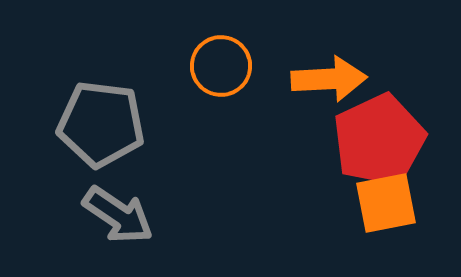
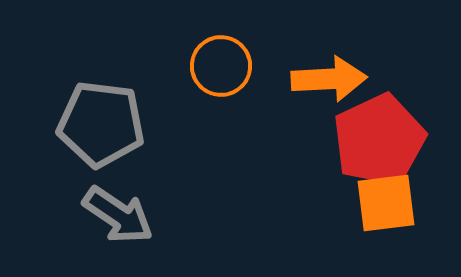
orange square: rotated 4 degrees clockwise
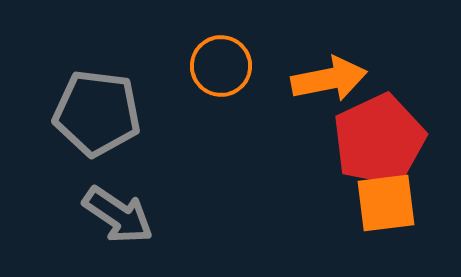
orange arrow: rotated 8 degrees counterclockwise
gray pentagon: moved 4 px left, 11 px up
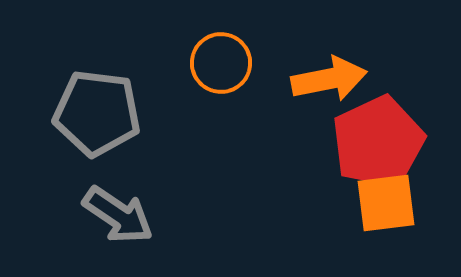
orange circle: moved 3 px up
red pentagon: moved 1 px left, 2 px down
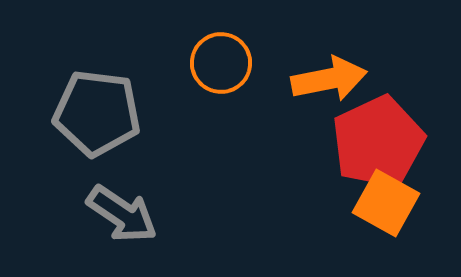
orange square: rotated 36 degrees clockwise
gray arrow: moved 4 px right, 1 px up
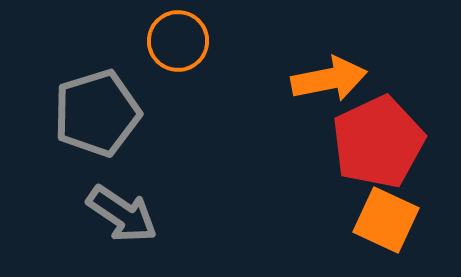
orange circle: moved 43 px left, 22 px up
gray pentagon: rotated 24 degrees counterclockwise
orange square: moved 17 px down; rotated 4 degrees counterclockwise
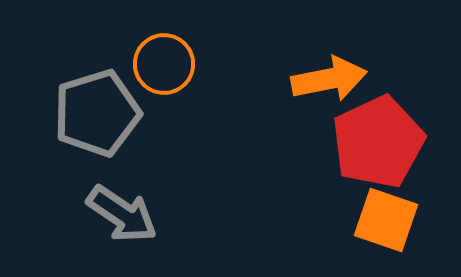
orange circle: moved 14 px left, 23 px down
orange square: rotated 6 degrees counterclockwise
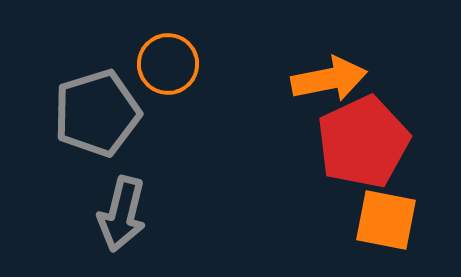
orange circle: moved 4 px right
red pentagon: moved 15 px left
gray arrow: rotated 70 degrees clockwise
orange square: rotated 8 degrees counterclockwise
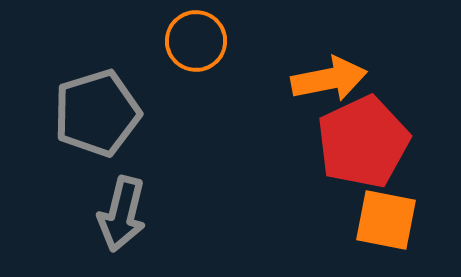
orange circle: moved 28 px right, 23 px up
